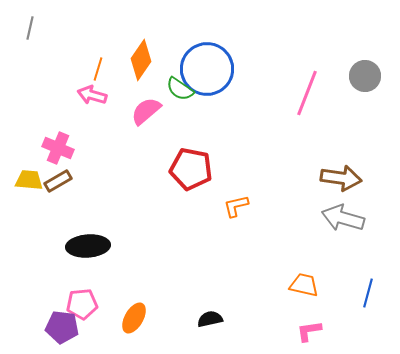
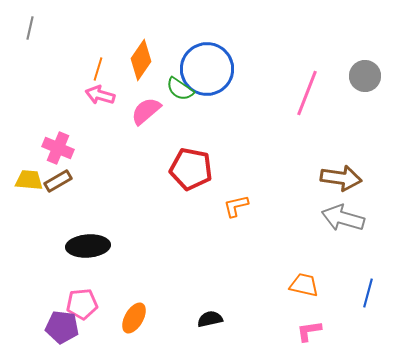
pink arrow: moved 8 px right
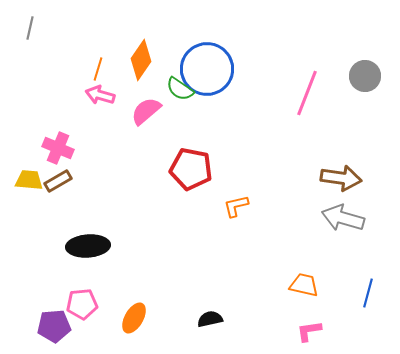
purple pentagon: moved 8 px left, 1 px up; rotated 12 degrees counterclockwise
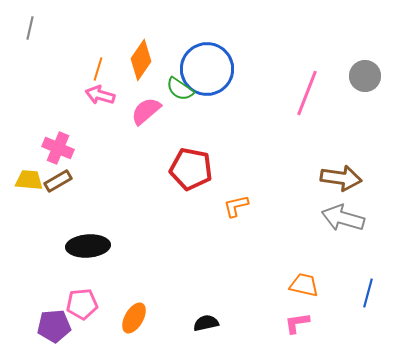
black semicircle: moved 4 px left, 4 px down
pink L-shape: moved 12 px left, 8 px up
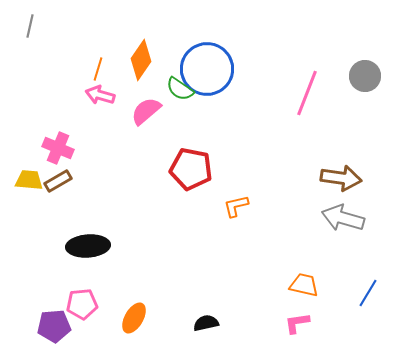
gray line: moved 2 px up
blue line: rotated 16 degrees clockwise
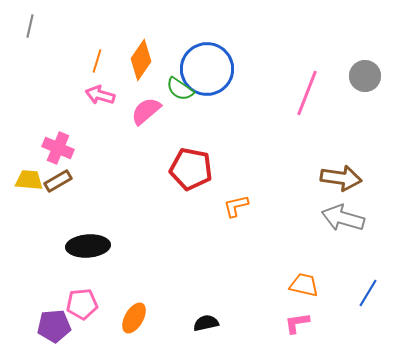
orange line: moved 1 px left, 8 px up
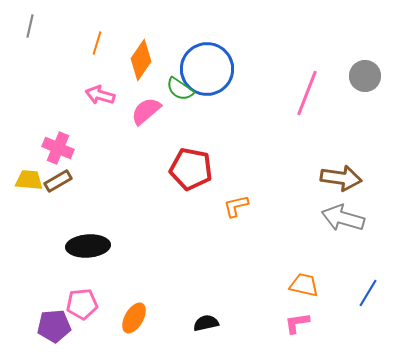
orange line: moved 18 px up
